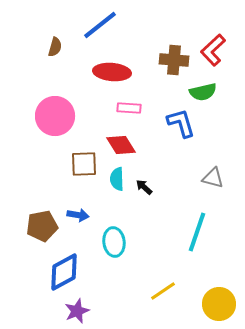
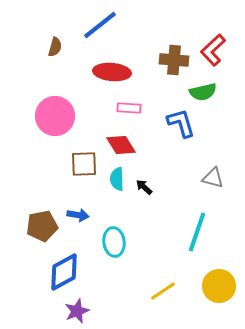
yellow circle: moved 18 px up
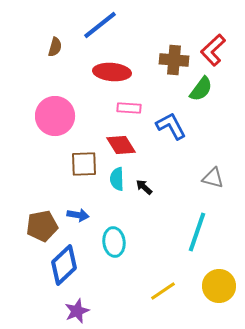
green semicircle: moved 2 px left, 3 px up; rotated 40 degrees counterclockwise
blue L-shape: moved 10 px left, 3 px down; rotated 12 degrees counterclockwise
blue diamond: moved 7 px up; rotated 15 degrees counterclockwise
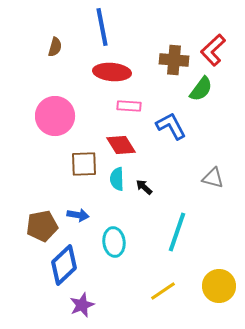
blue line: moved 2 px right, 2 px down; rotated 63 degrees counterclockwise
pink rectangle: moved 2 px up
cyan line: moved 20 px left
purple star: moved 5 px right, 6 px up
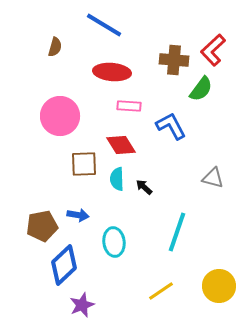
blue line: moved 2 px right, 2 px up; rotated 48 degrees counterclockwise
pink circle: moved 5 px right
yellow line: moved 2 px left
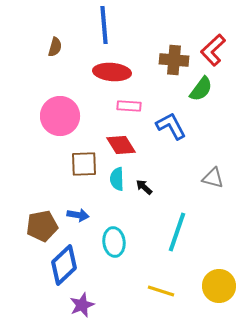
blue line: rotated 54 degrees clockwise
yellow line: rotated 52 degrees clockwise
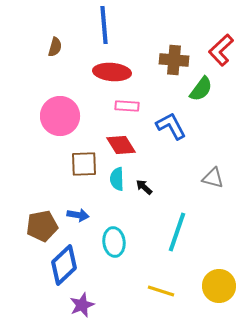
red L-shape: moved 8 px right
pink rectangle: moved 2 px left
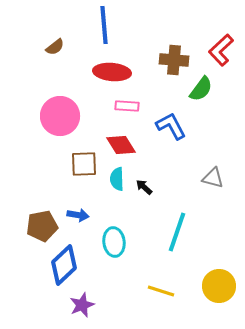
brown semicircle: rotated 36 degrees clockwise
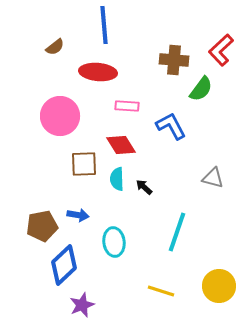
red ellipse: moved 14 px left
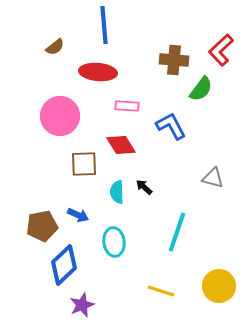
cyan semicircle: moved 13 px down
blue arrow: rotated 15 degrees clockwise
